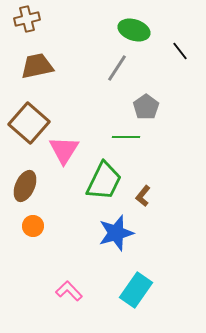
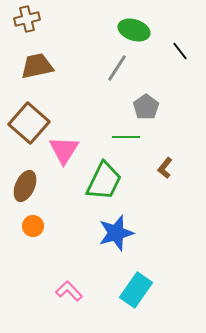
brown L-shape: moved 22 px right, 28 px up
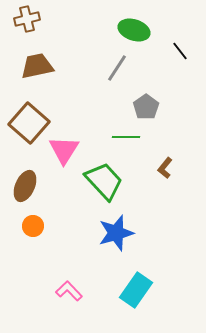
green trapezoid: rotated 69 degrees counterclockwise
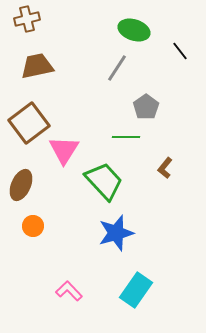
brown square: rotated 12 degrees clockwise
brown ellipse: moved 4 px left, 1 px up
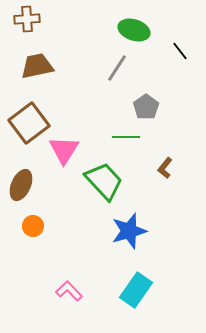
brown cross: rotated 10 degrees clockwise
blue star: moved 13 px right, 2 px up
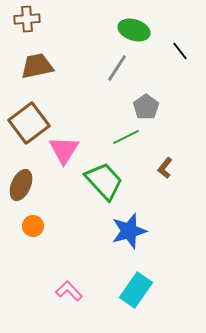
green line: rotated 28 degrees counterclockwise
